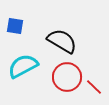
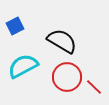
blue square: rotated 36 degrees counterclockwise
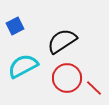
black semicircle: rotated 64 degrees counterclockwise
red circle: moved 1 px down
red line: moved 1 px down
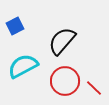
black semicircle: rotated 16 degrees counterclockwise
red circle: moved 2 px left, 3 px down
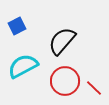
blue square: moved 2 px right
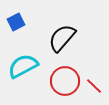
blue square: moved 1 px left, 4 px up
black semicircle: moved 3 px up
red line: moved 2 px up
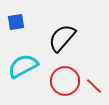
blue square: rotated 18 degrees clockwise
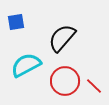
cyan semicircle: moved 3 px right, 1 px up
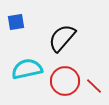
cyan semicircle: moved 1 px right, 4 px down; rotated 16 degrees clockwise
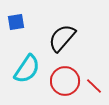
cyan semicircle: rotated 136 degrees clockwise
